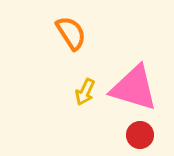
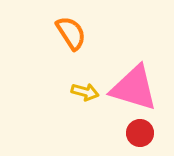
yellow arrow: rotated 100 degrees counterclockwise
red circle: moved 2 px up
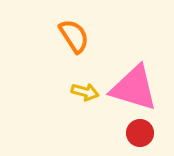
orange semicircle: moved 3 px right, 3 px down
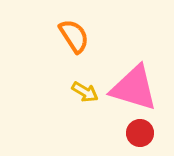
yellow arrow: rotated 16 degrees clockwise
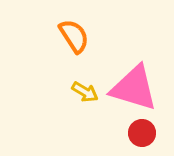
red circle: moved 2 px right
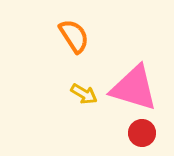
yellow arrow: moved 1 px left, 2 px down
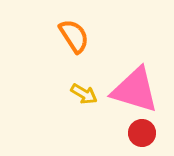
pink triangle: moved 1 px right, 2 px down
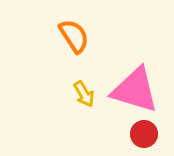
yellow arrow: rotated 28 degrees clockwise
red circle: moved 2 px right, 1 px down
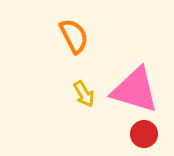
orange semicircle: rotated 6 degrees clockwise
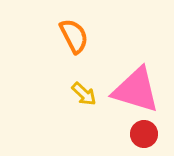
pink triangle: moved 1 px right
yellow arrow: rotated 16 degrees counterclockwise
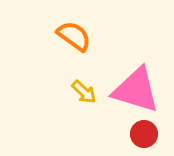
orange semicircle: rotated 27 degrees counterclockwise
yellow arrow: moved 2 px up
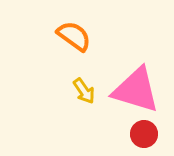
yellow arrow: moved 1 px up; rotated 12 degrees clockwise
